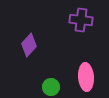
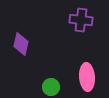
purple diamond: moved 8 px left, 1 px up; rotated 30 degrees counterclockwise
pink ellipse: moved 1 px right
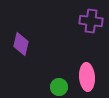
purple cross: moved 10 px right, 1 px down
green circle: moved 8 px right
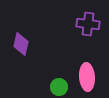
purple cross: moved 3 px left, 3 px down
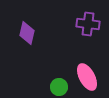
purple diamond: moved 6 px right, 11 px up
pink ellipse: rotated 24 degrees counterclockwise
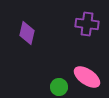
purple cross: moved 1 px left
pink ellipse: rotated 28 degrees counterclockwise
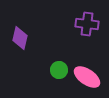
purple diamond: moved 7 px left, 5 px down
green circle: moved 17 px up
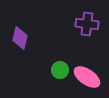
green circle: moved 1 px right
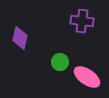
purple cross: moved 5 px left, 3 px up
green circle: moved 8 px up
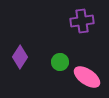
purple cross: rotated 15 degrees counterclockwise
purple diamond: moved 19 px down; rotated 20 degrees clockwise
